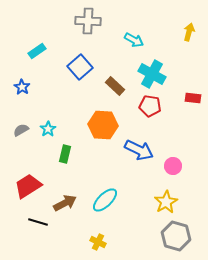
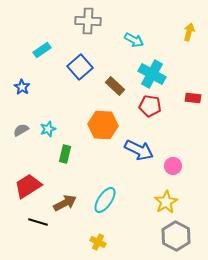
cyan rectangle: moved 5 px right, 1 px up
cyan star: rotated 14 degrees clockwise
cyan ellipse: rotated 12 degrees counterclockwise
gray hexagon: rotated 12 degrees clockwise
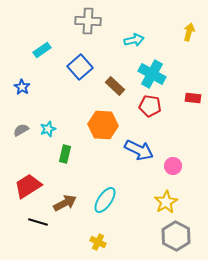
cyan arrow: rotated 42 degrees counterclockwise
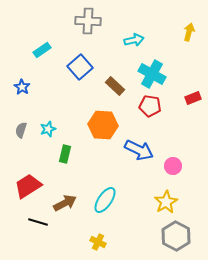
red rectangle: rotated 28 degrees counterclockwise
gray semicircle: rotated 42 degrees counterclockwise
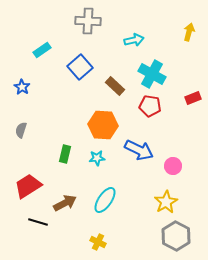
cyan star: moved 49 px right, 29 px down; rotated 14 degrees clockwise
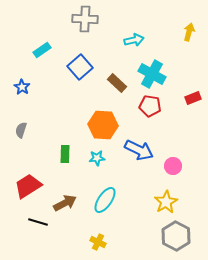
gray cross: moved 3 px left, 2 px up
brown rectangle: moved 2 px right, 3 px up
green rectangle: rotated 12 degrees counterclockwise
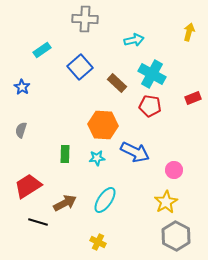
blue arrow: moved 4 px left, 2 px down
pink circle: moved 1 px right, 4 px down
